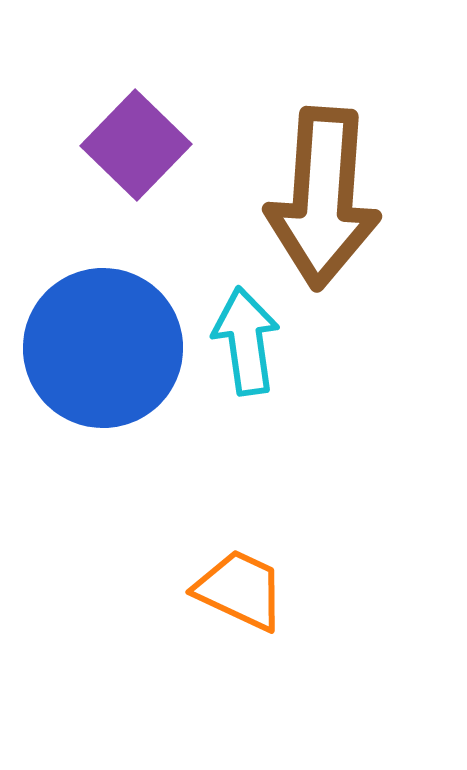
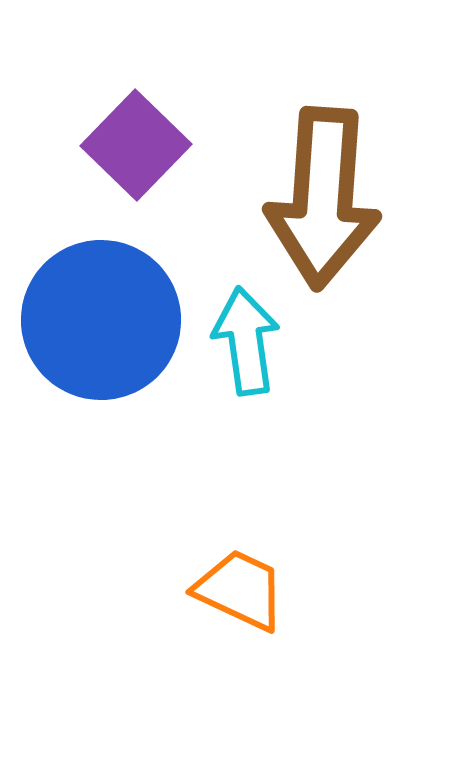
blue circle: moved 2 px left, 28 px up
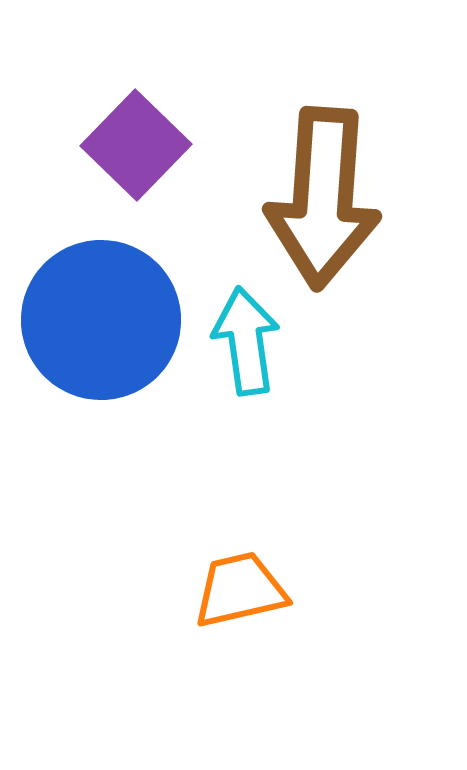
orange trapezoid: rotated 38 degrees counterclockwise
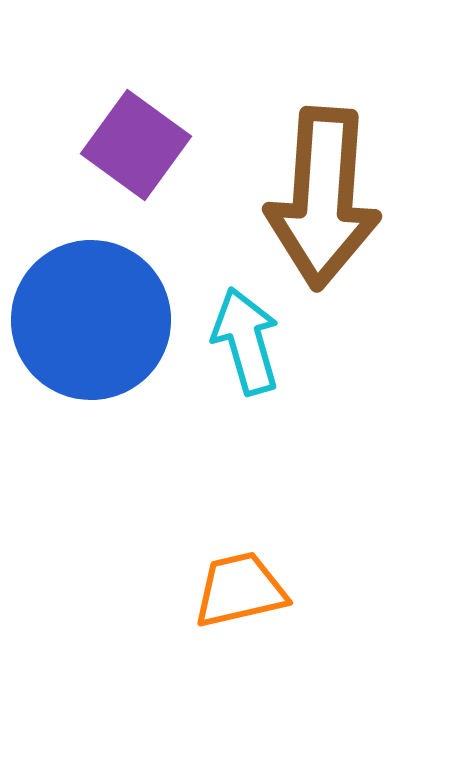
purple square: rotated 8 degrees counterclockwise
blue circle: moved 10 px left
cyan arrow: rotated 8 degrees counterclockwise
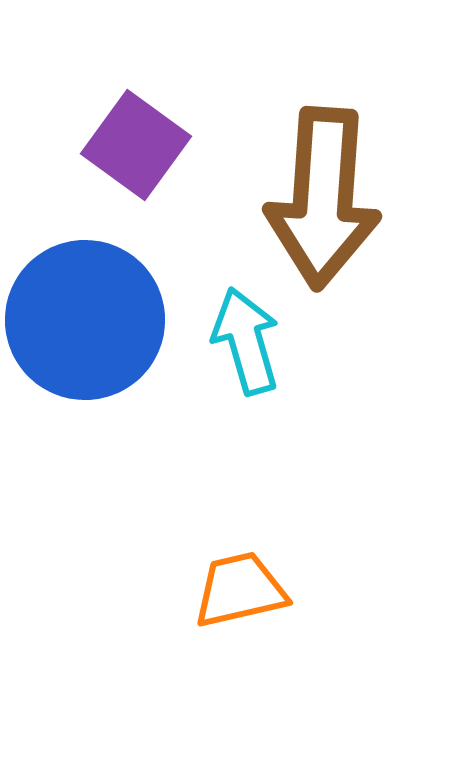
blue circle: moved 6 px left
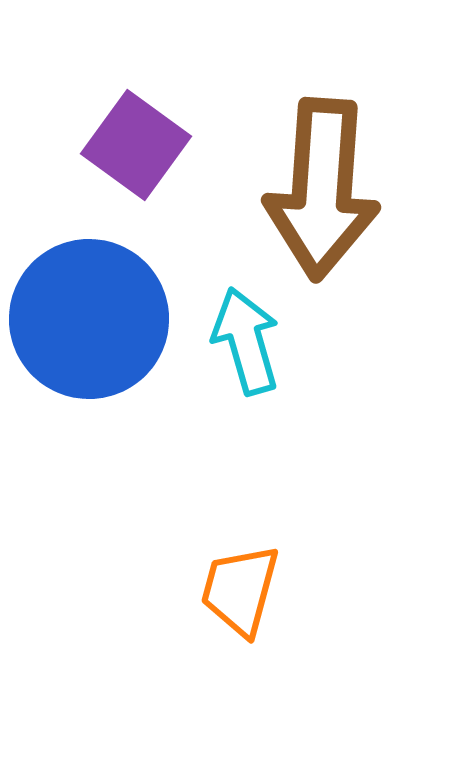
brown arrow: moved 1 px left, 9 px up
blue circle: moved 4 px right, 1 px up
orange trapezoid: rotated 62 degrees counterclockwise
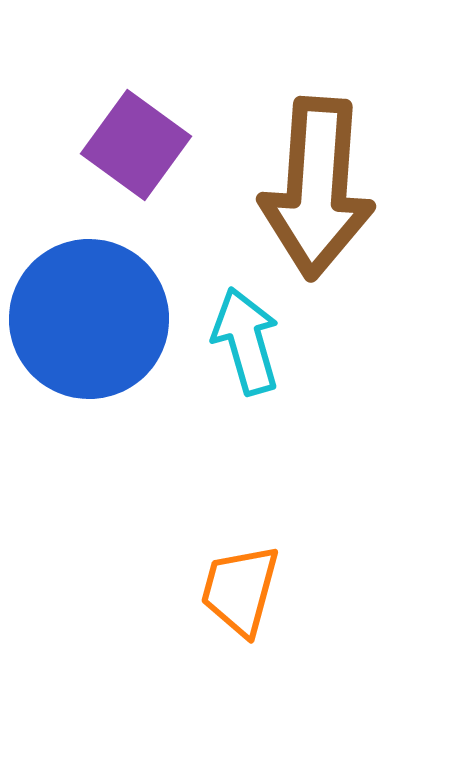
brown arrow: moved 5 px left, 1 px up
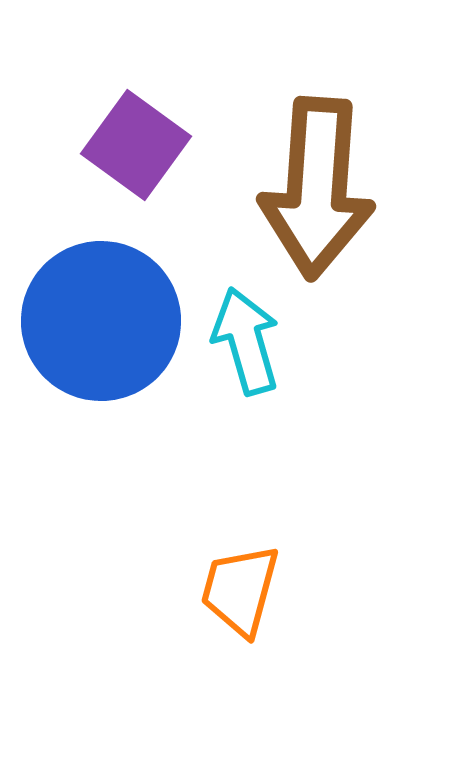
blue circle: moved 12 px right, 2 px down
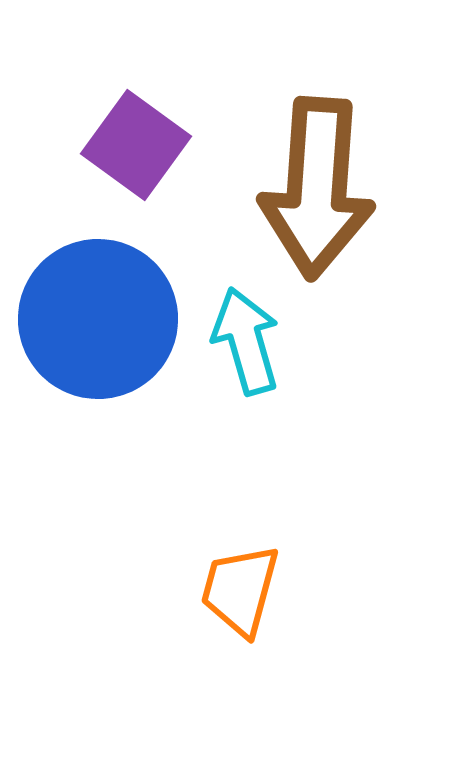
blue circle: moved 3 px left, 2 px up
